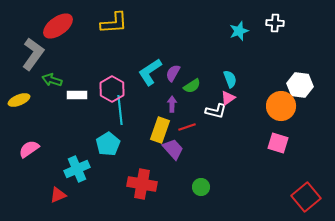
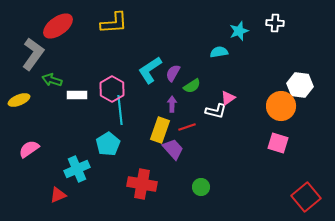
cyan L-shape: moved 2 px up
cyan semicircle: moved 11 px left, 27 px up; rotated 78 degrees counterclockwise
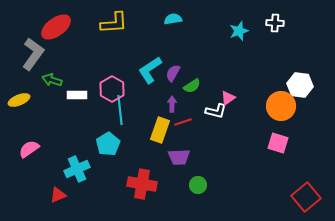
red ellipse: moved 2 px left, 1 px down
cyan semicircle: moved 46 px left, 33 px up
red line: moved 4 px left, 5 px up
purple trapezoid: moved 6 px right, 8 px down; rotated 130 degrees clockwise
green circle: moved 3 px left, 2 px up
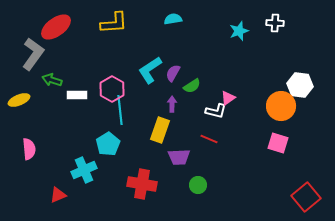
red line: moved 26 px right, 17 px down; rotated 42 degrees clockwise
pink semicircle: rotated 120 degrees clockwise
cyan cross: moved 7 px right, 1 px down
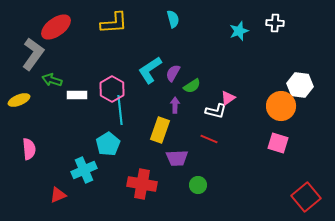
cyan semicircle: rotated 84 degrees clockwise
purple arrow: moved 3 px right, 1 px down
purple trapezoid: moved 2 px left, 1 px down
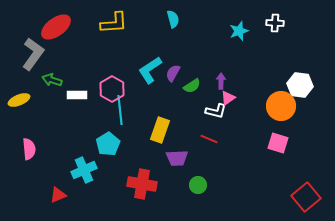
purple arrow: moved 46 px right, 24 px up
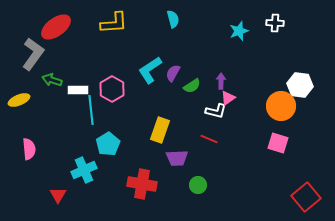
white rectangle: moved 1 px right, 5 px up
cyan line: moved 29 px left
red triangle: rotated 36 degrees counterclockwise
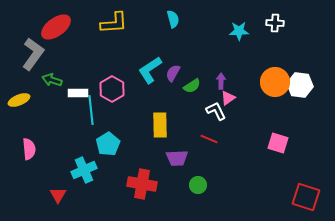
cyan star: rotated 18 degrees clockwise
white rectangle: moved 3 px down
orange circle: moved 6 px left, 24 px up
white L-shape: rotated 130 degrees counterclockwise
yellow rectangle: moved 5 px up; rotated 20 degrees counterclockwise
red square: rotated 32 degrees counterclockwise
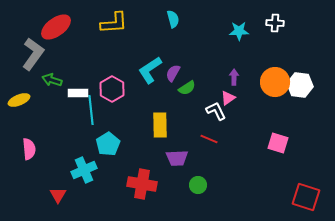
purple arrow: moved 13 px right, 4 px up
green semicircle: moved 5 px left, 2 px down
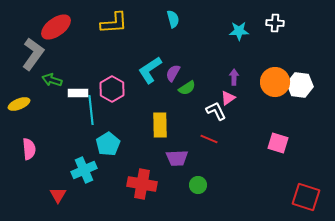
yellow ellipse: moved 4 px down
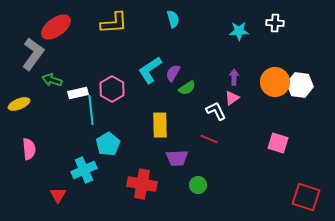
white rectangle: rotated 12 degrees counterclockwise
pink triangle: moved 4 px right
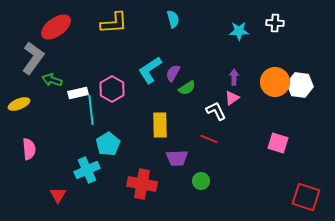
gray L-shape: moved 4 px down
cyan cross: moved 3 px right
green circle: moved 3 px right, 4 px up
